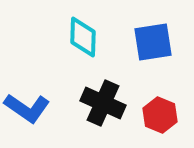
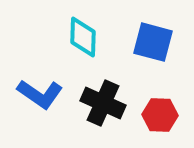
blue square: rotated 24 degrees clockwise
blue L-shape: moved 13 px right, 14 px up
red hexagon: rotated 20 degrees counterclockwise
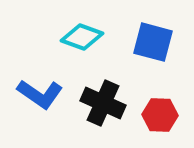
cyan diamond: moved 1 px left; rotated 72 degrees counterclockwise
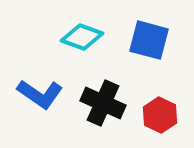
blue square: moved 4 px left, 2 px up
red hexagon: rotated 24 degrees clockwise
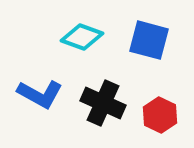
blue L-shape: rotated 6 degrees counterclockwise
